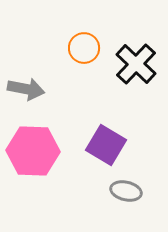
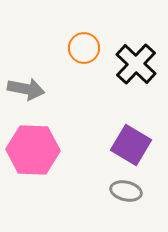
purple square: moved 25 px right
pink hexagon: moved 1 px up
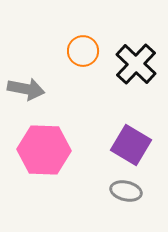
orange circle: moved 1 px left, 3 px down
pink hexagon: moved 11 px right
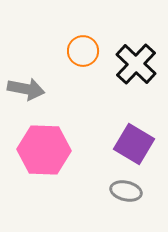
purple square: moved 3 px right, 1 px up
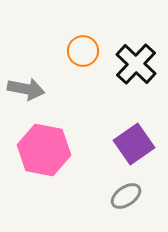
purple square: rotated 24 degrees clockwise
pink hexagon: rotated 9 degrees clockwise
gray ellipse: moved 5 px down; rotated 48 degrees counterclockwise
